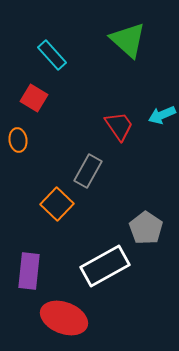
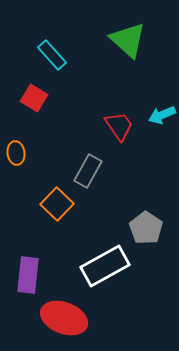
orange ellipse: moved 2 px left, 13 px down
purple rectangle: moved 1 px left, 4 px down
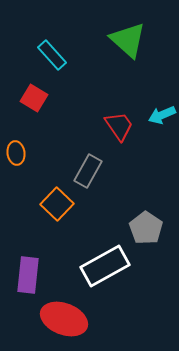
red ellipse: moved 1 px down
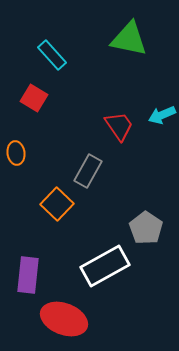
green triangle: moved 1 px right, 1 px up; rotated 30 degrees counterclockwise
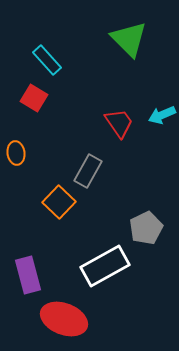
green triangle: rotated 33 degrees clockwise
cyan rectangle: moved 5 px left, 5 px down
red trapezoid: moved 3 px up
orange square: moved 2 px right, 2 px up
gray pentagon: rotated 12 degrees clockwise
purple rectangle: rotated 21 degrees counterclockwise
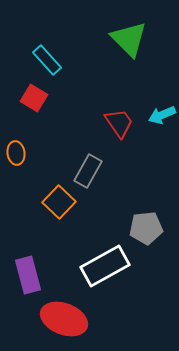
gray pentagon: rotated 20 degrees clockwise
